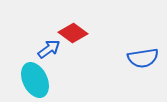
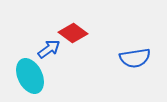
blue semicircle: moved 8 px left
cyan ellipse: moved 5 px left, 4 px up
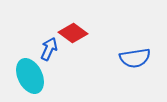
blue arrow: rotated 30 degrees counterclockwise
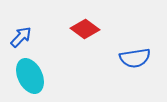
red diamond: moved 12 px right, 4 px up
blue arrow: moved 28 px left, 12 px up; rotated 20 degrees clockwise
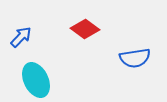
cyan ellipse: moved 6 px right, 4 px down
